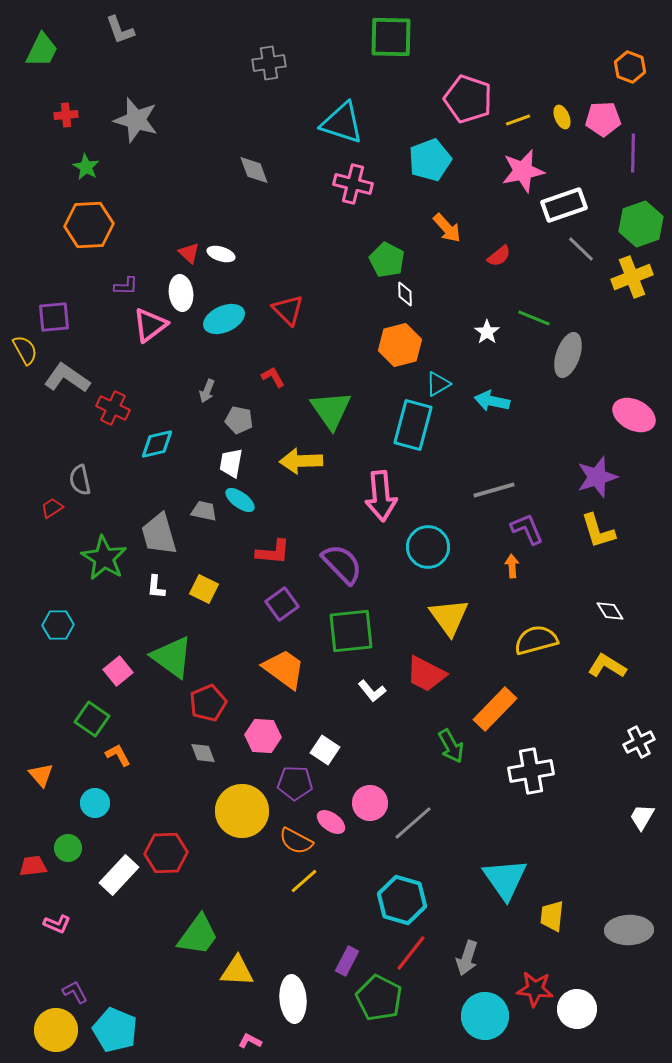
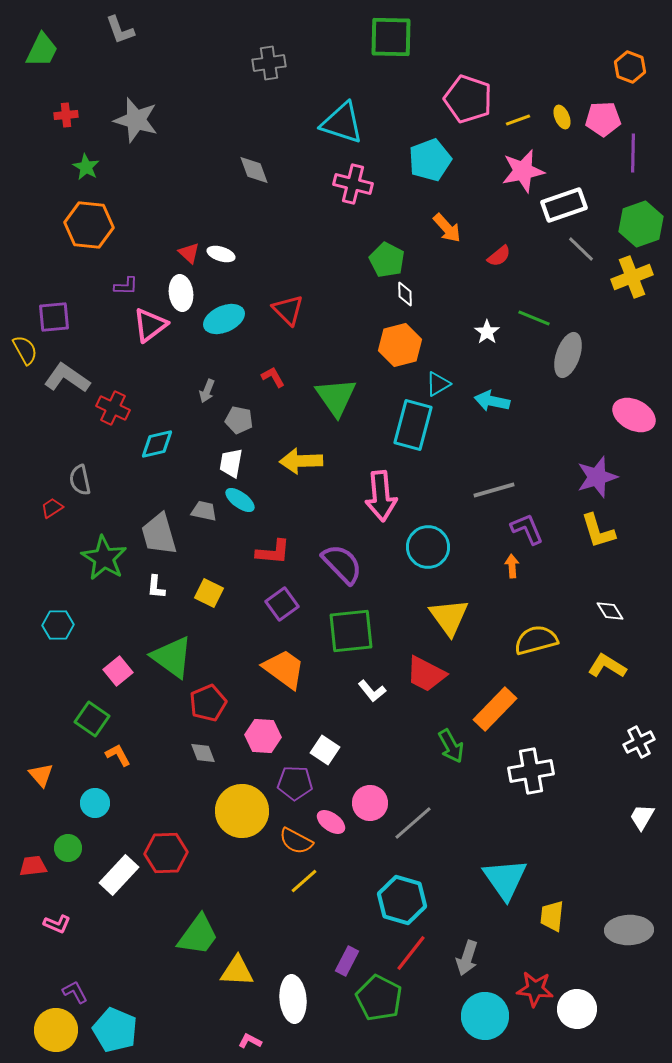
orange hexagon at (89, 225): rotated 9 degrees clockwise
green triangle at (331, 410): moved 5 px right, 13 px up
yellow square at (204, 589): moved 5 px right, 4 px down
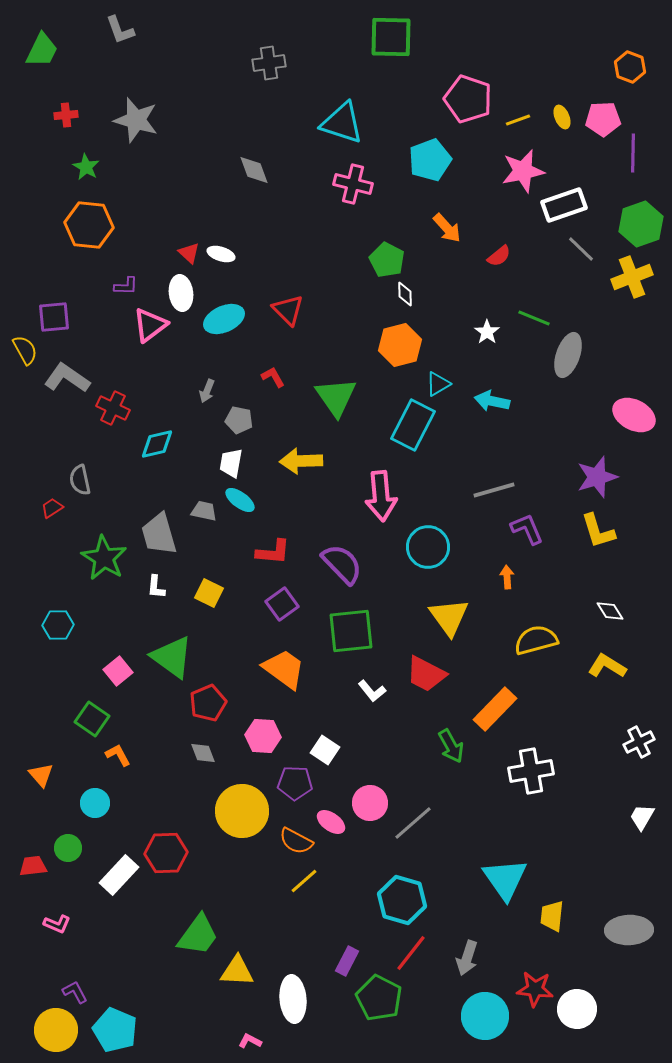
cyan rectangle at (413, 425): rotated 12 degrees clockwise
orange arrow at (512, 566): moved 5 px left, 11 px down
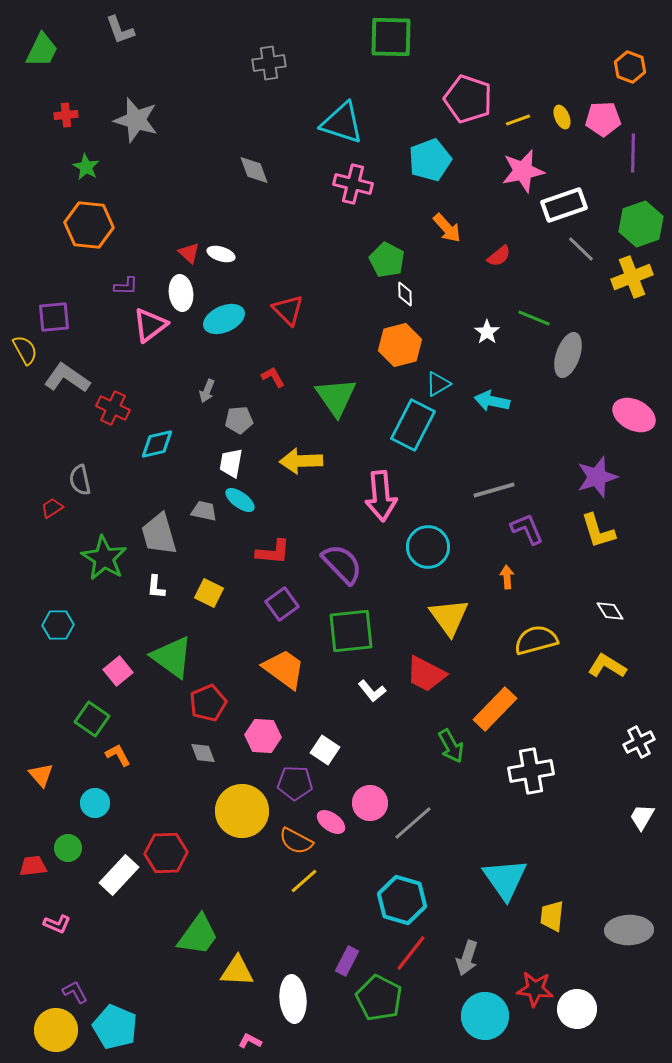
gray pentagon at (239, 420): rotated 16 degrees counterclockwise
cyan pentagon at (115, 1030): moved 3 px up
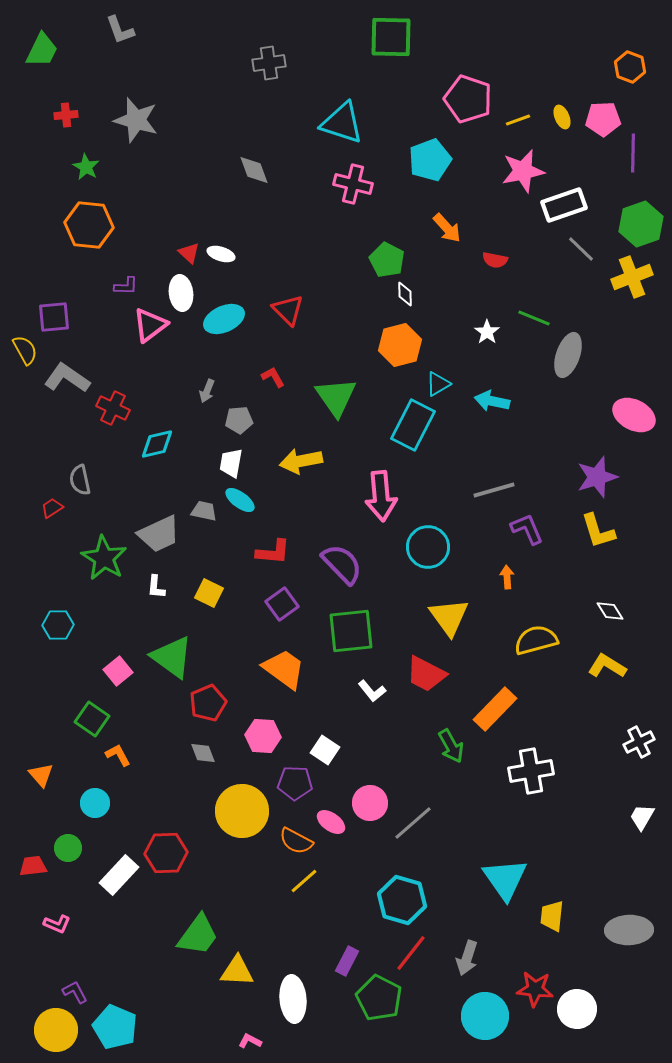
red semicircle at (499, 256): moved 4 px left, 4 px down; rotated 50 degrees clockwise
yellow arrow at (301, 461): rotated 9 degrees counterclockwise
gray trapezoid at (159, 534): rotated 99 degrees counterclockwise
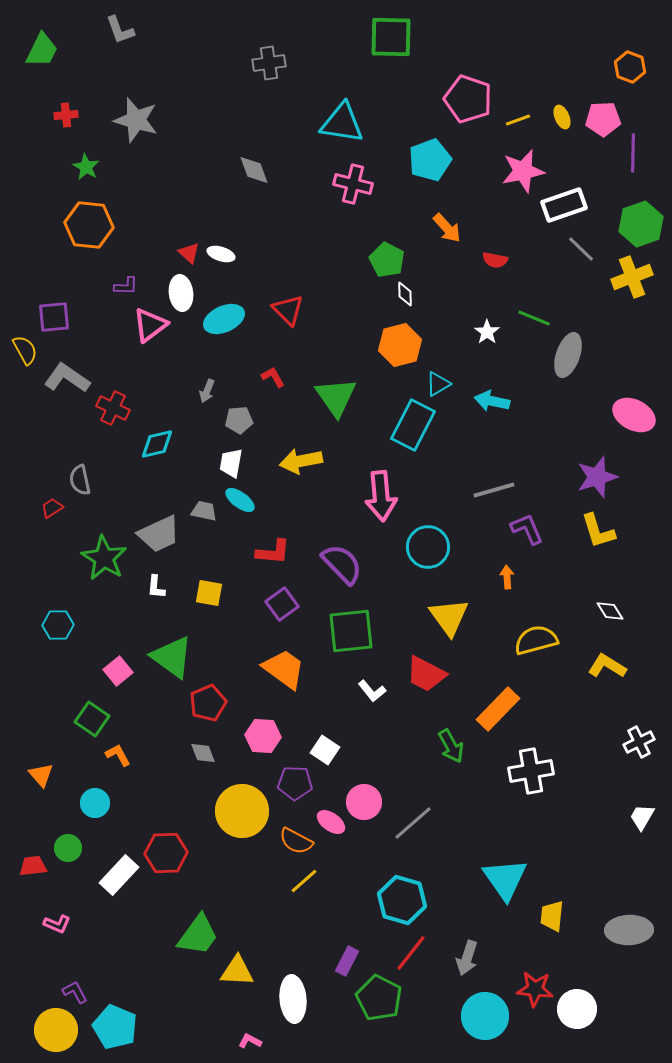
cyan triangle at (342, 123): rotated 9 degrees counterclockwise
yellow square at (209, 593): rotated 16 degrees counterclockwise
orange rectangle at (495, 709): moved 3 px right
pink circle at (370, 803): moved 6 px left, 1 px up
